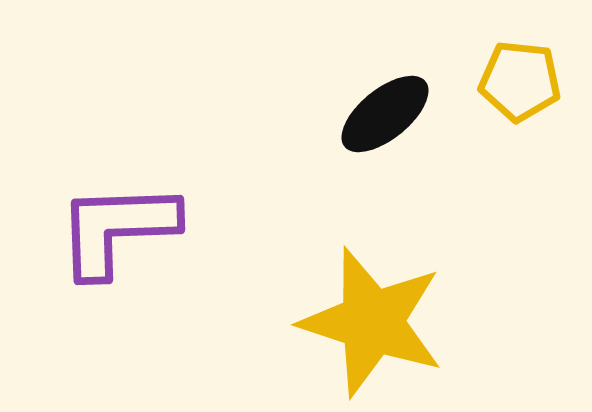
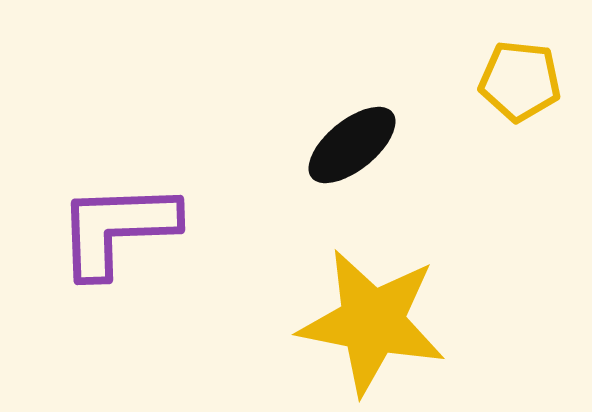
black ellipse: moved 33 px left, 31 px down
yellow star: rotated 7 degrees counterclockwise
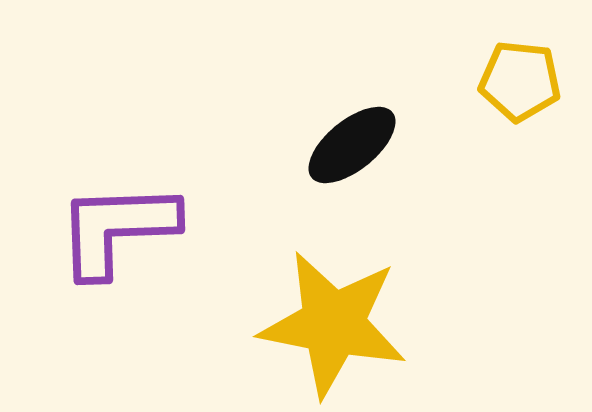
yellow star: moved 39 px left, 2 px down
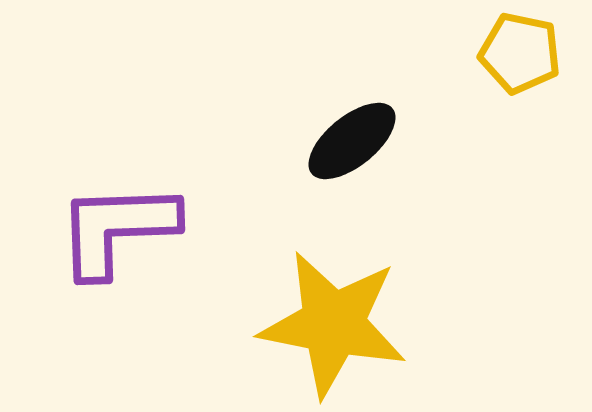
yellow pentagon: moved 28 px up; rotated 6 degrees clockwise
black ellipse: moved 4 px up
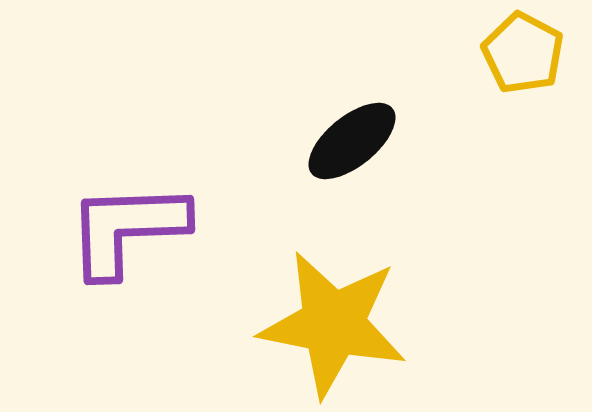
yellow pentagon: moved 3 px right; rotated 16 degrees clockwise
purple L-shape: moved 10 px right
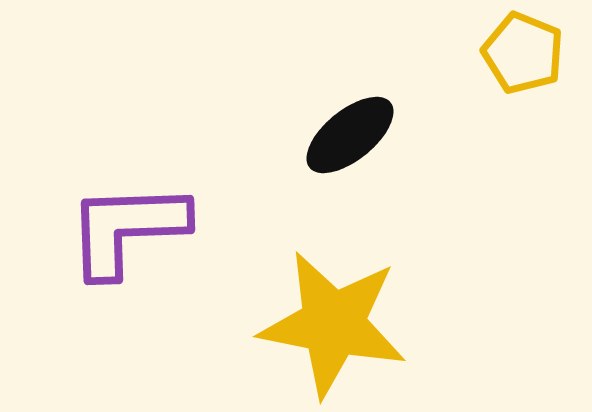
yellow pentagon: rotated 6 degrees counterclockwise
black ellipse: moved 2 px left, 6 px up
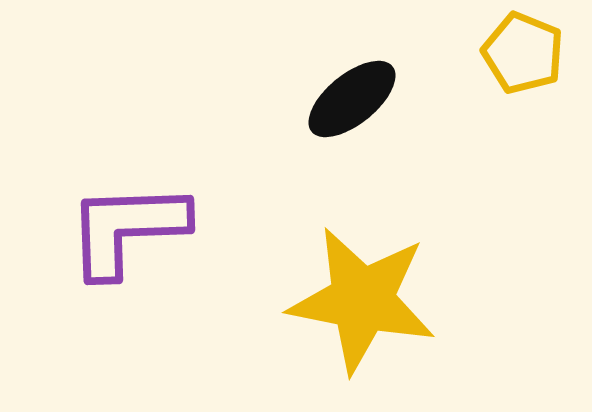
black ellipse: moved 2 px right, 36 px up
yellow star: moved 29 px right, 24 px up
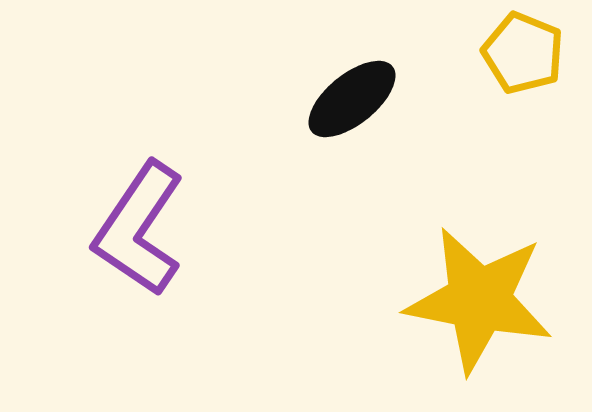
purple L-shape: moved 12 px right; rotated 54 degrees counterclockwise
yellow star: moved 117 px right
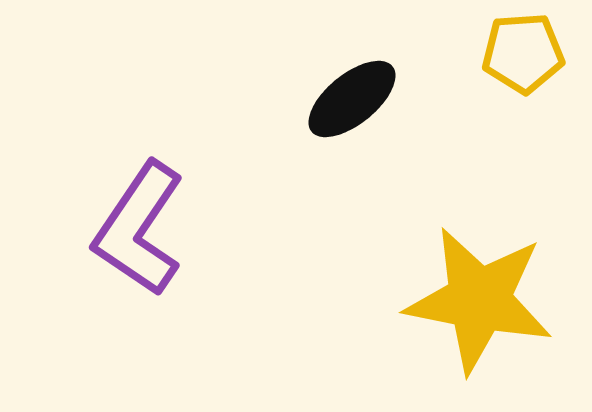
yellow pentagon: rotated 26 degrees counterclockwise
